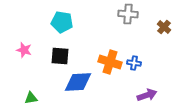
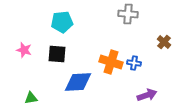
cyan pentagon: rotated 15 degrees counterclockwise
brown cross: moved 15 px down
black square: moved 3 px left, 2 px up
orange cross: moved 1 px right
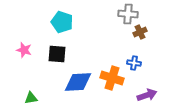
cyan pentagon: rotated 25 degrees clockwise
brown cross: moved 24 px left, 10 px up; rotated 24 degrees clockwise
orange cross: moved 1 px right, 16 px down
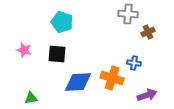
brown cross: moved 8 px right
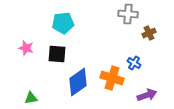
cyan pentagon: moved 1 px right, 1 px down; rotated 25 degrees counterclockwise
brown cross: moved 1 px right, 1 px down
pink star: moved 2 px right, 2 px up
blue cross: rotated 24 degrees clockwise
blue diamond: rotated 32 degrees counterclockwise
